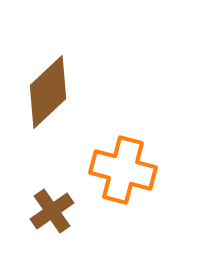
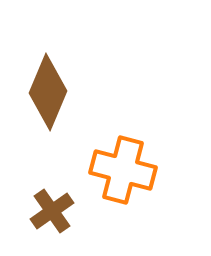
brown diamond: rotated 24 degrees counterclockwise
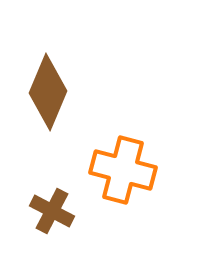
brown cross: rotated 27 degrees counterclockwise
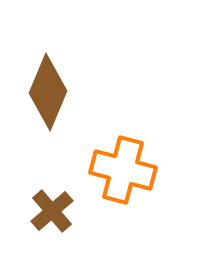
brown cross: rotated 21 degrees clockwise
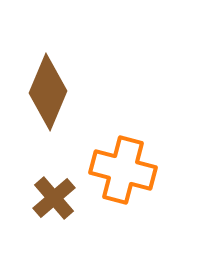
brown cross: moved 2 px right, 13 px up
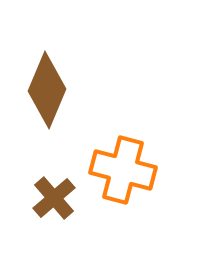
brown diamond: moved 1 px left, 2 px up
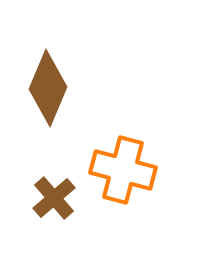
brown diamond: moved 1 px right, 2 px up
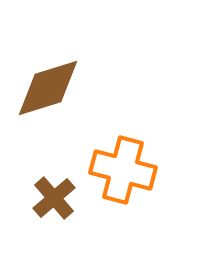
brown diamond: rotated 50 degrees clockwise
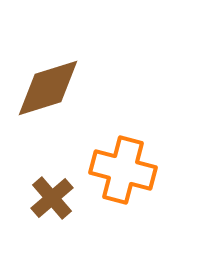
brown cross: moved 2 px left
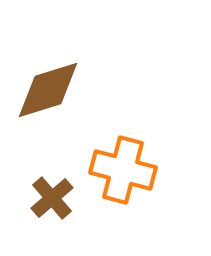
brown diamond: moved 2 px down
